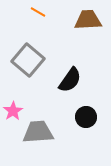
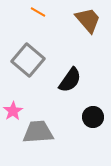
brown trapezoid: rotated 52 degrees clockwise
black circle: moved 7 px right
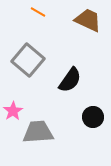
brown trapezoid: rotated 24 degrees counterclockwise
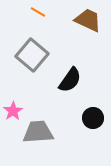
gray square: moved 4 px right, 5 px up
black circle: moved 1 px down
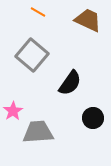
black semicircle: moved 3 px down
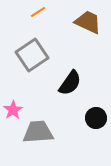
orange line: rotated 63 degrees counterclockwise
brown trapezoid: moved 2 px down
gray square: rotated 16 degrees clockwise
pink star: moved 1 px up
black circle: moved 3 px right
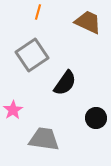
orange line: rotated 42 degrees counterclockwise
black semicircle: moved 5 px left
gray trapezoid: moved 6 px right, 7 px down; rotated 12 degrees clockwise
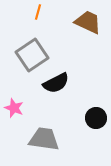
black semicircle: moved 9 px left; rotated 28 degrees clockwise
pink star: moved 1 px right, 2 px up; rotated 18 degrees counterclockwise
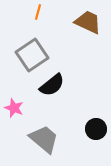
black semicircle: moved 4 px left, 2 px down; rotated 12 degrees counterclockwise
black circle: moved 11 px down
gray trapezoid: rotated 32 degrees clockwise
